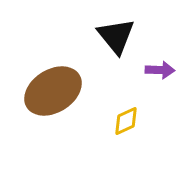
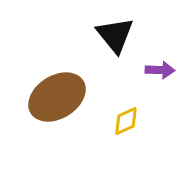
black triangle: moved 1 px left, 1 px up
brown ellipse: moved 4 px right, 6 px down
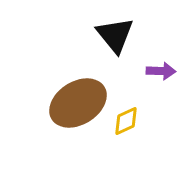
purple arrow: moved 1 px right, 1 px down
brown ellipse: moved 21 px right, 6 px down
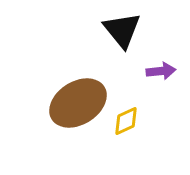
black triangle: moved 7 px right, 5 px up
purple arrow: rotated 8 degrees counterclockwise
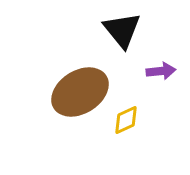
brown ellipse: moved 2 px right, 11 px up
yellow diamond: moved 1 px up
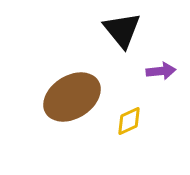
brown ellipse: moved 8 px left, 5 px down
yellow diamond: moved 3 px right, 1 px down
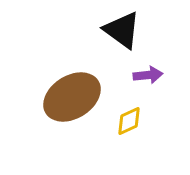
black triangle: rotated 15 degrees counterclockwise
purple arrow: moved 13 px left, 4 px down
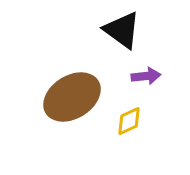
purple arrow: moved 2 px left, 1 px down
